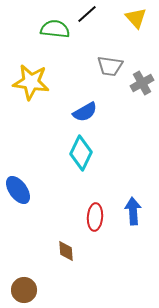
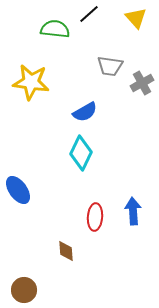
black line: moved 2 px right
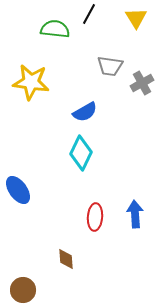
black line: rotated 20 degrees counterclockwise
yellow triangle: rotated 10 degrees clockwise
blue arrow: moved 2 px right, 3 px down
brown diamond: moved 8 px down
brown circle: moved 1 px left
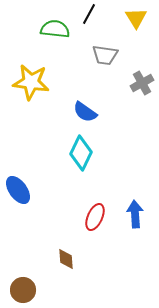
gray trapezoid: moved 5 px left, 11 px up
blue semicircle: rotated 65 degrees clockwise
red ellipse: rotated 20 degrees clockwise
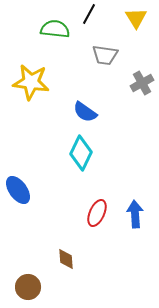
red ellipse: moved 2 px right, 4 px up
brown circle: moved 5 px right, 3 px up
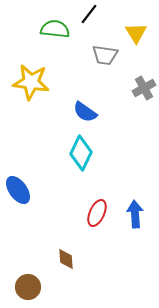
black line: rotated 10 degrees clockwise
yellow triangle: moved 15 px down
gray cross: moved 2 px right, 5 px down
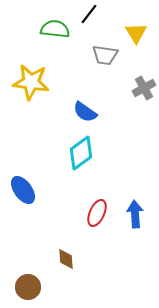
cyan diamond: rotated 28 degrees clockwise
blue ellipse: moved 5 px right
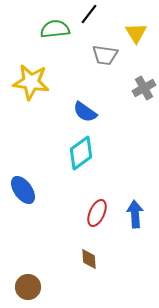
green semicircle: rotated 12 degrees counterclockwise
brown diamond: moved 23 px right
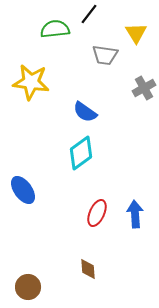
brown diamond: moved 1 px left, 10 px down
